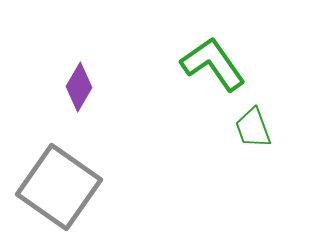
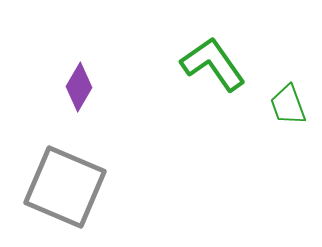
green trapezoid: moved 35 px right, 23 px up
gray square: moved 6 px right; rotated 12 degrees counterclockwise
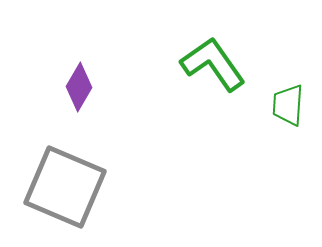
green trapezoid: rotated 24 degrees clockwise
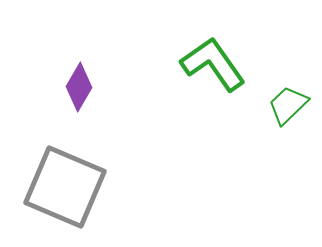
green trapezoid: rotated 42 degrees clockwise
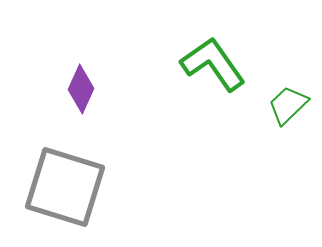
purple diamond: moved 2 px right, 2 px down; rotated 6 degrees counterclockwise
gray square: rotated 6 degrees counterclockwise
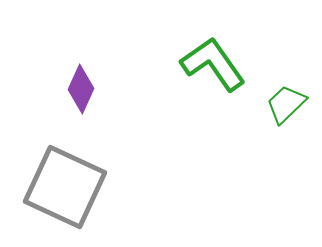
green trapezoid: moved 2 px left, 1 px up
gray square: rotated 8 degrees clockwise
